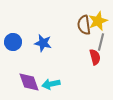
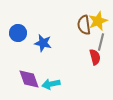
blue circle: moved 5 px right, 9 px up
purple diamond: moved 3 px up
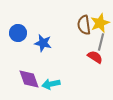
yellow star: moved 2 px right, 2 px down
red semicircle: rotated 42 degrees counterclockwise
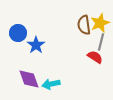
blue star: moved 7 px left, 2 px down; rotated 24 degrees clockwise
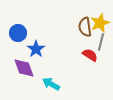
brown semicircle: moved 1 px right, 2 px down
blue star: moved 4 px down
red semicircle: moved 5 px left, 2 px up
purple diamond: moved 5 px left, 11 px up
cyan arrow: rotated 42 degrees clockwise
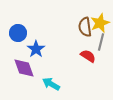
red semicircle: moved 2 px left, 1 px down
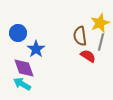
brown semicircle: moved 5 px left, 9 px down
cyan arrow: moved 29 px left
